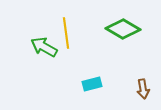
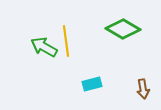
yellow line: moved 8 px down
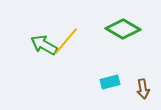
yellow line: rotated 48 degrees clockwise
green arrow: moved 2 px up
cyan rectangle: moved 18 px right, 2 px up
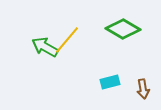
yellow line: moved 1 px right, 1 px up
green arrow: moved 1 px right, 2 px down
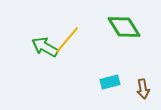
green diamond: moved 1 px right, 2 px up; rotated 28 degrees clockwise
